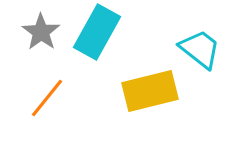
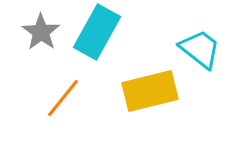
orange line: moved 16 px right
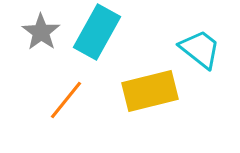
orange line: moved 3 px right, 2 px down
